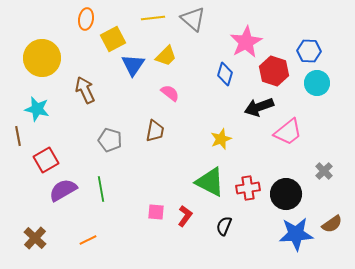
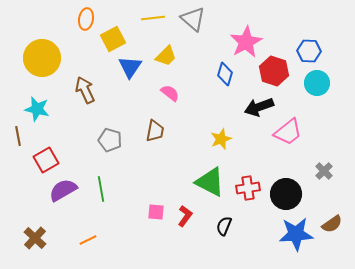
blue triangle: moved 3 px left, 2 px down
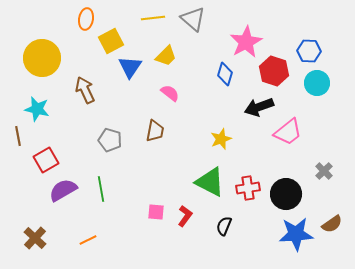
yellow square: moved 2 px left, 2 px down
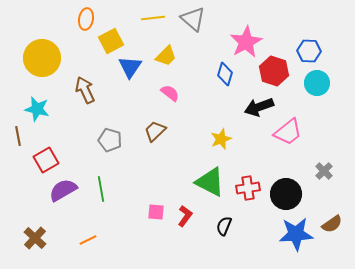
brown trapezoid: rotated 145 degrees counterclockwise
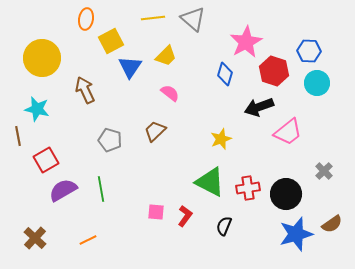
blue star: rotated 12 degrees counterclockwise
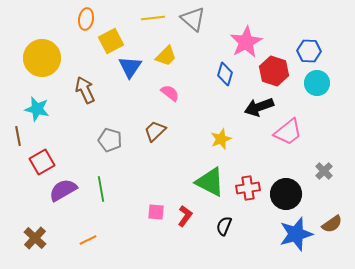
red square: moved 4 px left, 2 px down
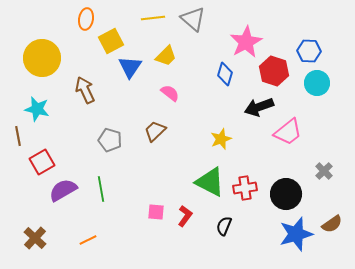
red cross: moved 3 px left
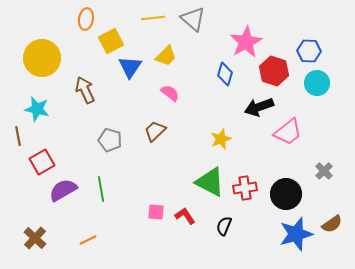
red L-shape: rotated 70 degrees counterclockwise
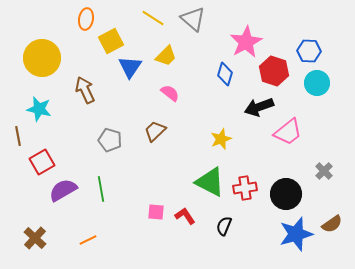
yellow line: rotated 40 degrees clockwise
cyan star: moved 2 px right
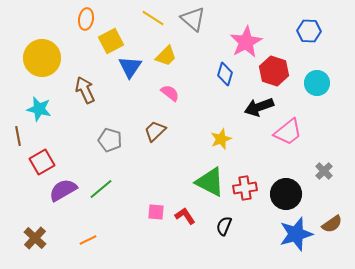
blue hexagon: moved 20 px up
green line: rotated 60 degrees clockwise
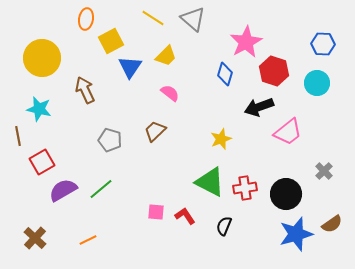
blue hexagon: moved 14 px right, 13 px down
